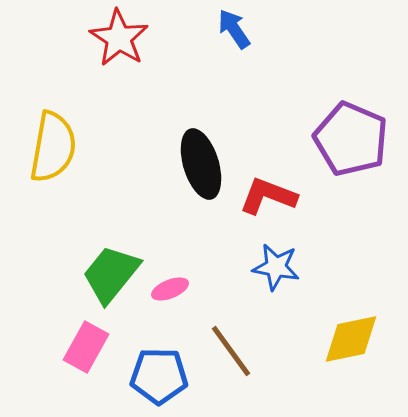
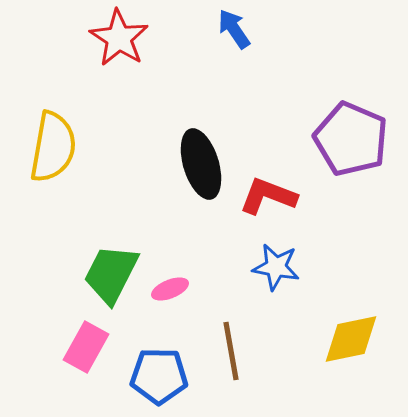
green trapezoid: rotated 12 degrees counterclockwise
brown line: rotated 26 degrees clockwise
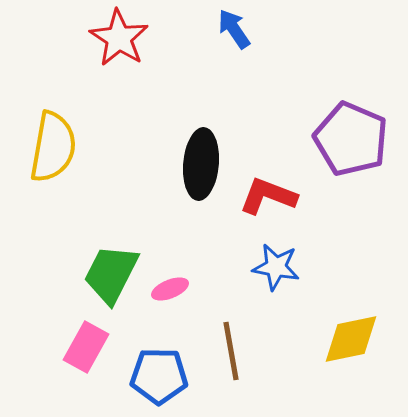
black ellipse: rotated 22 degrees clockwise
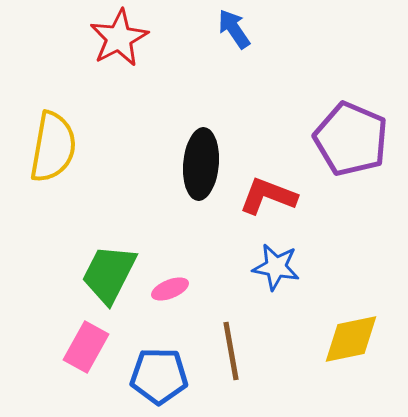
red star: rotated 12 degrees clockwise
green trapezoid: moved 2 px left
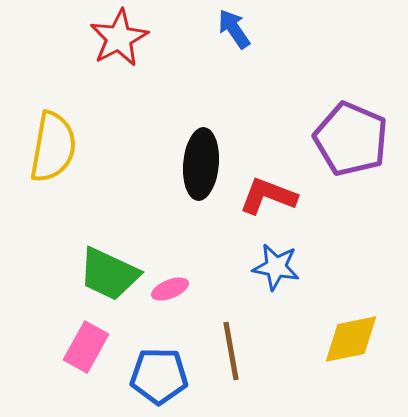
green trapezoid: rotated 92 degrees counterclockwise
